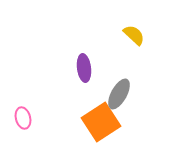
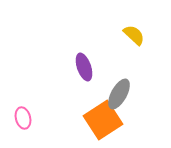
purple ellipse: moved 1 px up; rotated 12 degrees counterclockwise
orange square: moved 2 px right, 2 px up
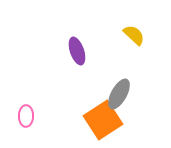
purple ellipse: moved 7 px left, 16 px up
pink ellipse: moved 3 px right, 2 px up; rotated 15 degrees clockwise
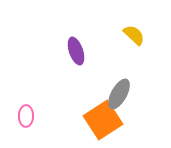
purple ellipse: moved 1 px left
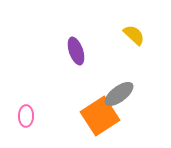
gray ellipse: rotated 24 degrees clockwise
orange square: moved 3 px left, 4 px up
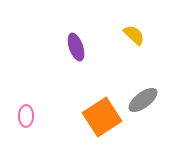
purple ellipse: moved 4 px up
gray ellipse: moved 24 px right, 6 px down
orange square: moved 2 px right, 1 px down
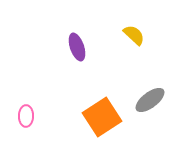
purple ellipse: moved 1 px right
gray ellipse: moved 7 px right
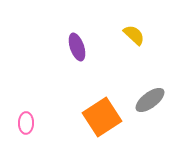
pink ellipse: moved 7 px down
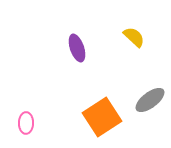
yellow semicircle: moved 2 px down
purple ellipse: moved 1 px down
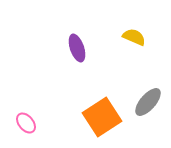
yellow semicircle: rotated 20 degrees counterclockwise
gray ellipse: moved 2 px left, 2 px down; rotated 12 degrees counterclockwise
pink ellipse: rotated 40 degrees counterclockwise
